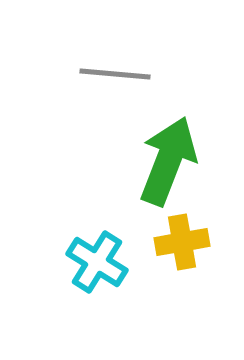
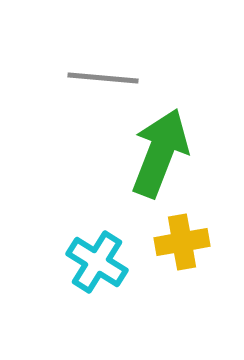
gray line: moved 12 px left, 4 px down
green arrow: moved 8 px left, 8 px up
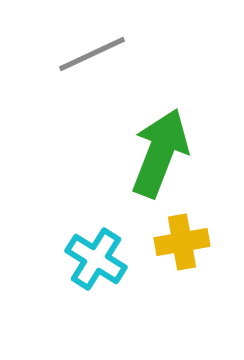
gray line: moved 11 px left, 24 px up; rotated 30 degrees counterclockwise
cyan cross: moved 1 px left, 3 px up
